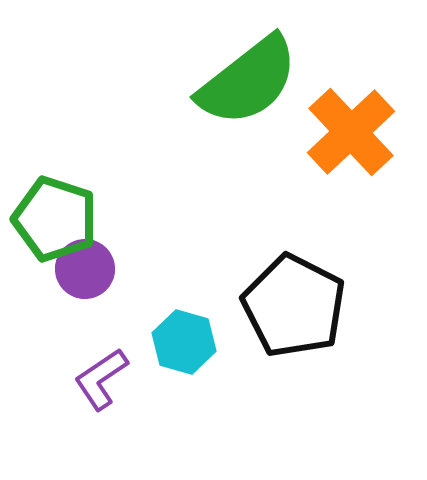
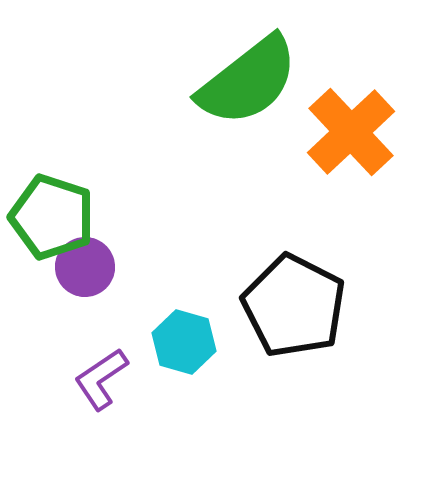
green pentagon: moved 3 px left, 2 px up
purple circle: moved 2 px up
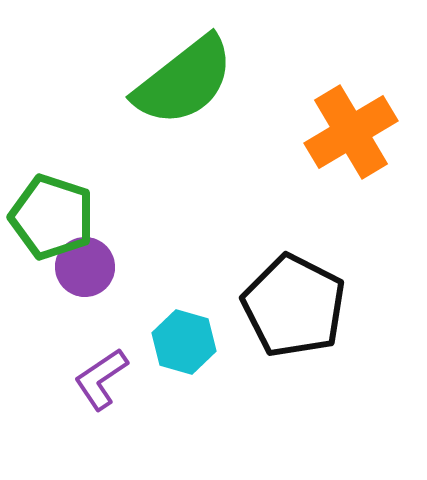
green semicircle: moved 64 px left
orange cross: rotated 12 degrees clockwise
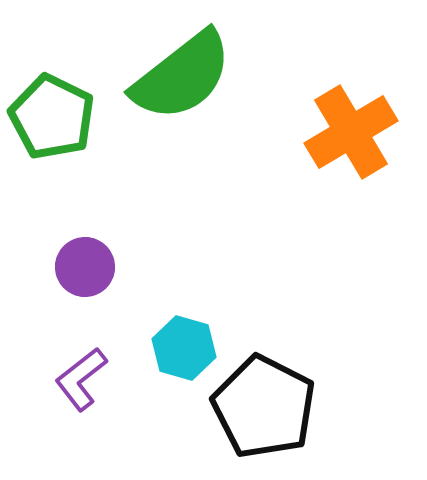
green semicircle: moved 2 px left, 5 px up
green pentagon: moved 100 px up; rotated 8 degrees clockwise
black pentagon: moved 30 px left, 101 px down
cyan hexagon: moved 6 px down
purple L-shape: moved 20 px left; rotated 4 degrees counterclockwise
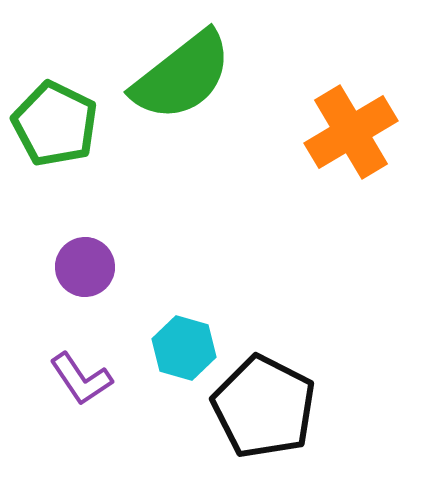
green pentagon: moved 3 px right, 7 px down
purple L-shape: rotated 86 degrees counterclockwise
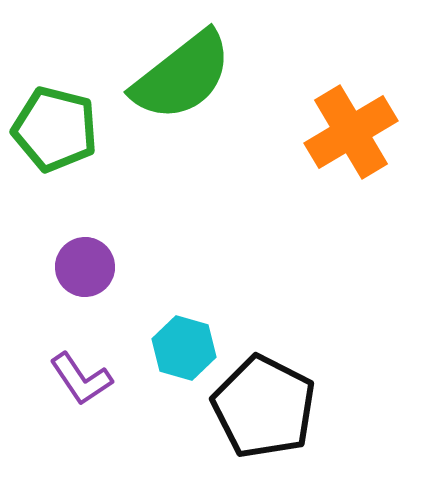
green pentagon: moved 5 px down; rotated 12 degrees counterclockwise
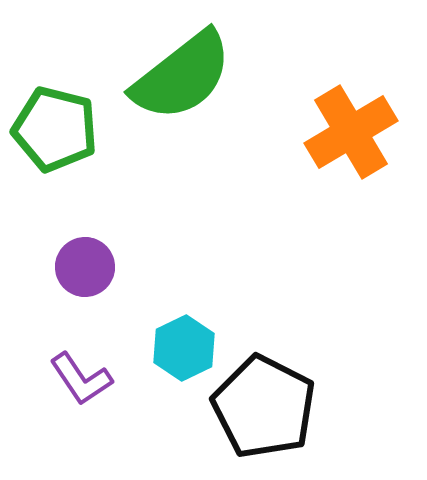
cyan hexagon: rotated 18 degrees clockwise
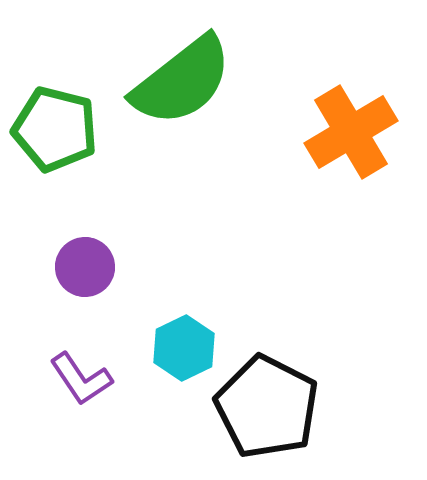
green semicircle: moved 5 px down
black pentagon: moved 3 px right
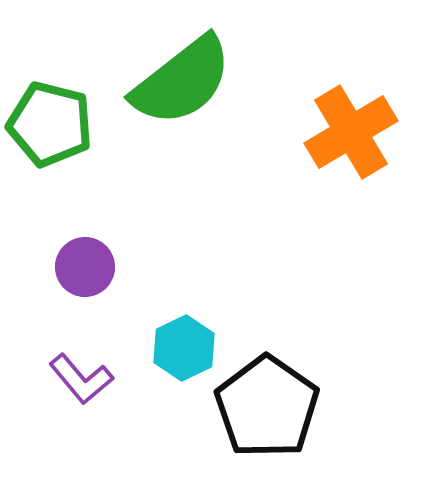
green pentagon: moved 5 px left, 5 px up
purple L-shape: rotated 6 degrees counterclockwise
black pentagon: rotated 8 degrees clockwise
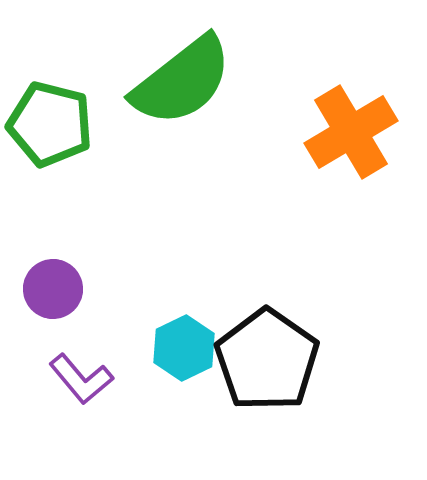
purple circle: moved 32 px left, 22 px down
black pentagon: moved 47 px up
